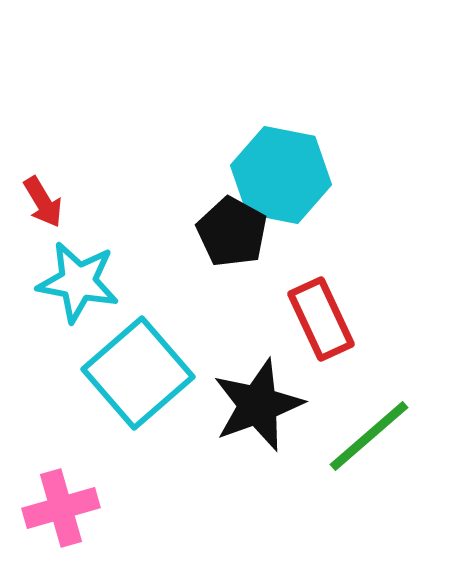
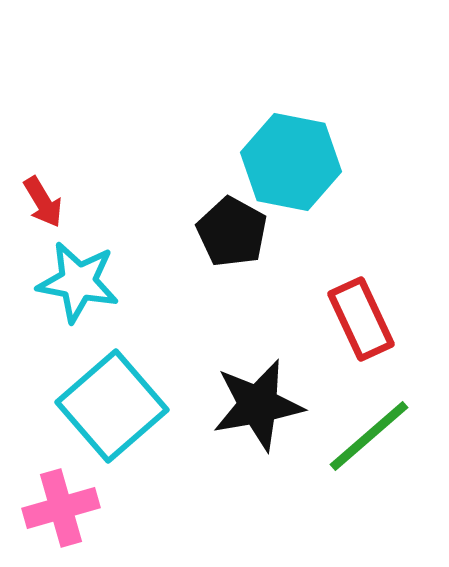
cyan hexagon: moved 10 px right, 13 px up
red rectangle: moved 40 px right
cyan square: moved 26 px left, 33 px down
black star: rotated 10 degrees clockwise
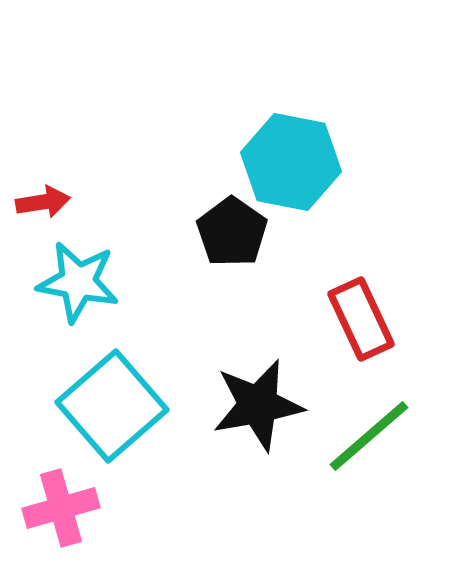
red arrow: rotated 68 degrees counterclockwise
black pentagon: rotated 6 degrees clockwise
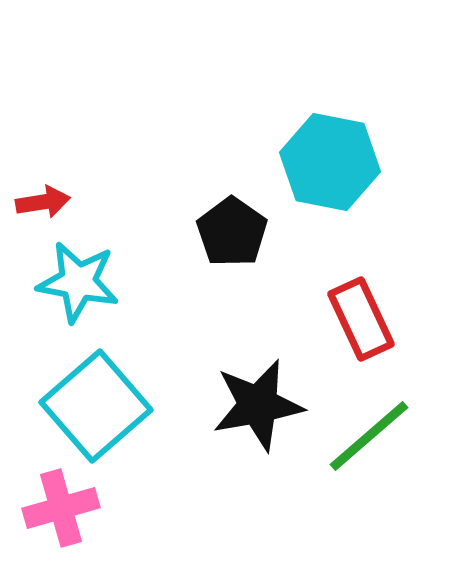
cyan hexagon: moved 39 px right
cyan square: moved 16 px left
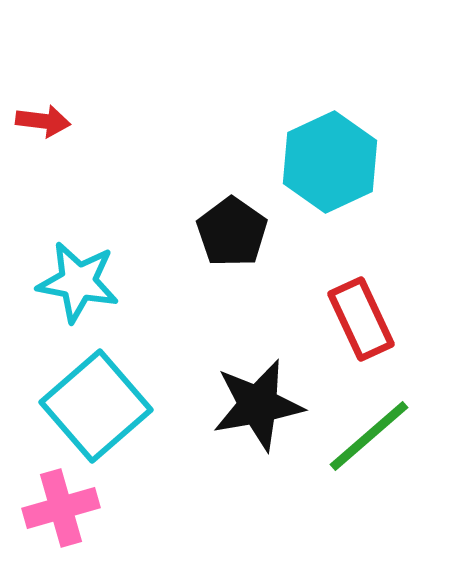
cyan hexagon: rotated 24 degrees clockwise
red arrow: moved 81 px up; rotated 16 degrees clockwise
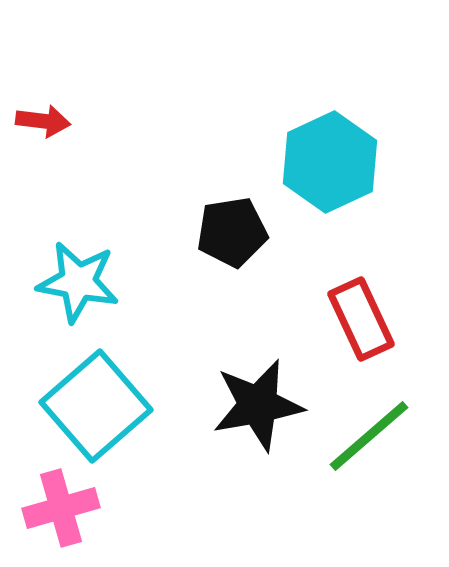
black pentagon: rotated 28 degrees clockwise
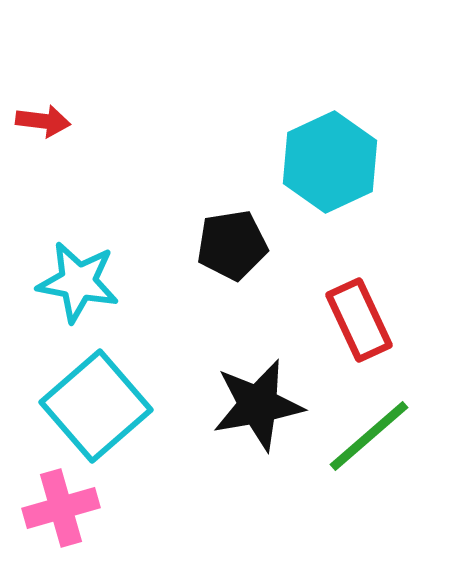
black pentagon: moved 13 px down
red rectangle: moved 2 px left, 1 px down
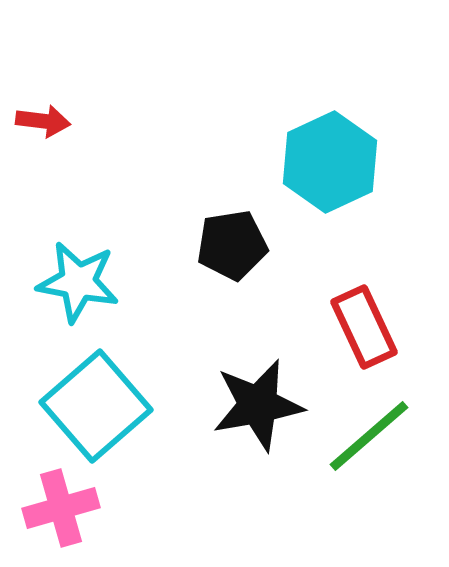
red rectangle: moved 5 px right, 7 px down
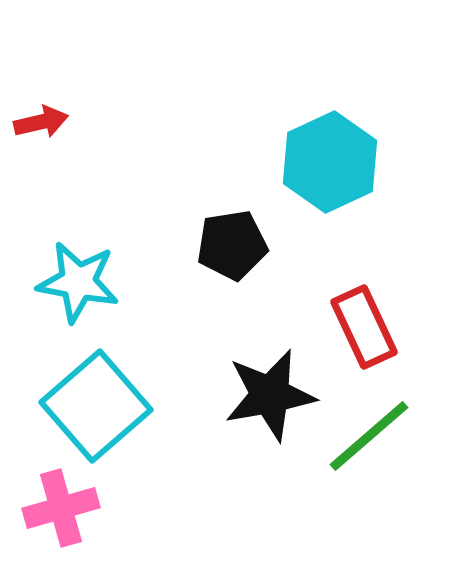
red arrow: moved 2 px left, 1 px down; rotated 20 degrees counterclockwise
black star: moved 12 px right, 10 px up
